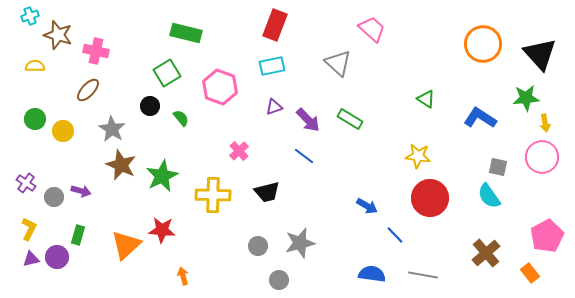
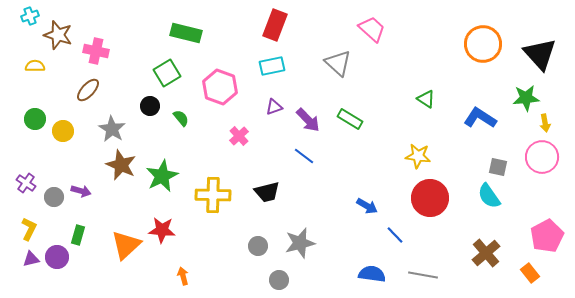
pink cross at (239, 151): moved 15 px up
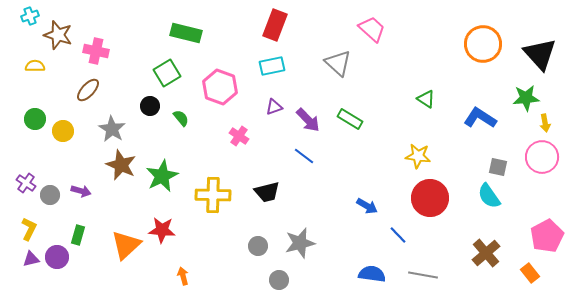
pink cross at (239, 136): rotated 12 degrees counterclockwise
gray circle at (54, 197): moved 4 px left, 2 px up
blue line at (395, 235): moved 3 px right
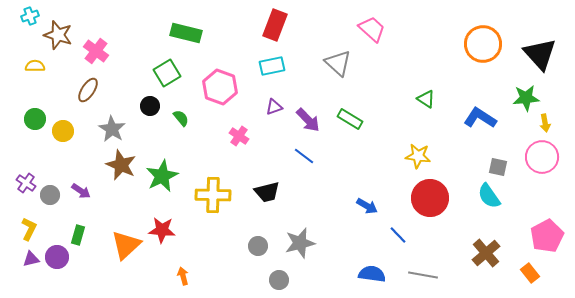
pink cross at (96, 51): rotated 25 degrees clockwise
brown ellipse at (88, 90): rotated 10 degrees counterclockwise
purple arrow at (81, 191): rotated 18 degrees clockwise
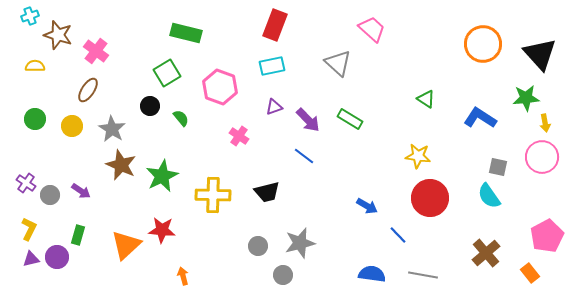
yellow circle at (63, 131): moved 9 px right, 5 px up
gray circle at (279, 280): moved 4 px right, 5 px up
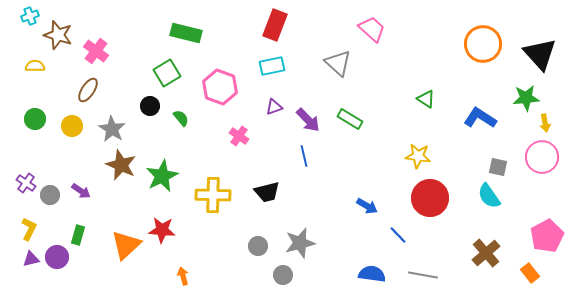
blue line at (304, 156): rotated 40 degrees clockwise
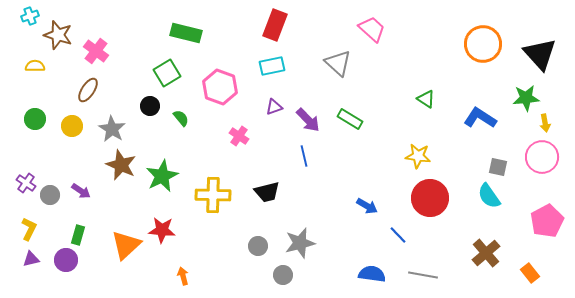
pink pentagon at (547, 236): moved 15 px up
purple circle at (57, 257): moved 9 px right, 3 px down
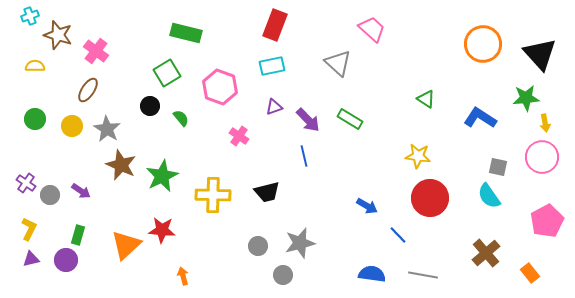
gray star at (112, 129): moved 5 px left
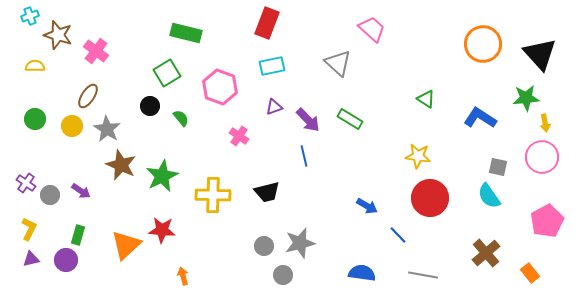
red rectangle at (275, 25): moved 8 px left, 2 px up
brown ellipse at (88, 90): moved 6 px down
gray circle at (258, 246): moved 6 px right
blue semicircle at (372, 274): moved 10 px left, 1 px up
